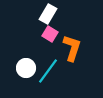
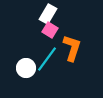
pink square: moved 4 px up
cyan line: moved 1 px left, 12 px up
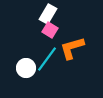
orange L-shape: rotated 124 degrees counterclockwise
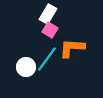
orange L-shape: rotated 20 degrees clockwise
white circle: moved 1 px up
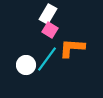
white circle: moved 2 px up
